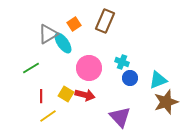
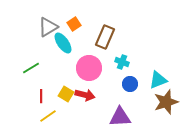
brown rectangle: moved 16 px down
gray triangle: moved 7 px up
blue circle: moved 6 px down
purple triangle: rotated 50 degrees counterclockwise
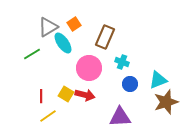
green line: moved 1 px right, 14 px up
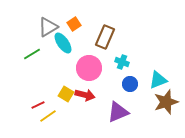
red line: moved 3 px left, 9 px down; rotated 64 degrees clockwise
purple triangle: moved 2 px left, 5 px up; rotated 20 degrees counterclockwise
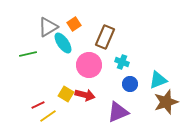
green line: moved 4 px left; rotated 18 degrees clockwise
pink circle: moved 3 px up
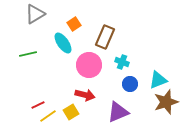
gray triangle: moved 13 px left, 13 px up
yellow square: moved 5 px right, 18 px down; rotated 28 degrees clockwise
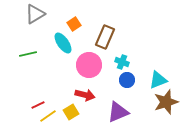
blue circle: moved 3 px left, 4 px up
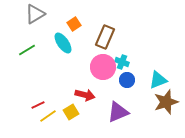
green line: moved 1 px left, 4 px up; rotated 18 degrees counterclockwise
pink circle: moved 14 px right, 2 px down
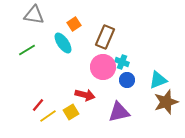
gray triangle: moved 1 px left, 1 px down; rotated 40 degrees clockwise
red line: rotated 24 degrees counterclockwise
purple triangle: moved 1 px right; rotated 10 degrees clockwise
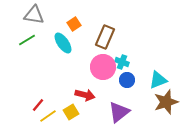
green line: moved 10 px up
purple triangle: rotated 25 degrees counterclockwise
